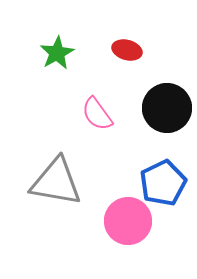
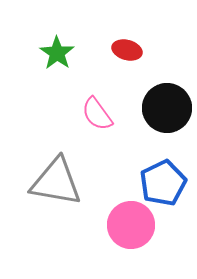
green star: rotated 8 degrees counterclockwise
pink circle: moved 3 px right, 4 px down
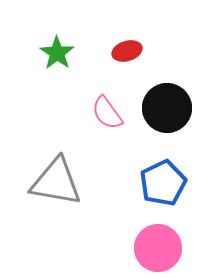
red ellipse: moved 1 px down; rotated 32 degrees counterclockwise
pink semicircle: moved 10 px right, 1 px up
pink circle: moved 27 px right, 23 px down
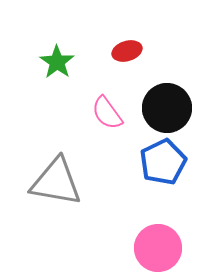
green star: moved 9 px down
blue pentagon: moved 21 px up
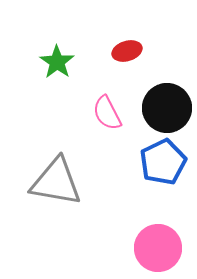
pink semicircle: rotated 9 degrees clockwise
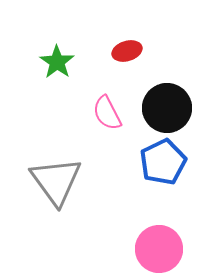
gray triangle: moved 1 px up; rotated 44 degrees clockwise
pink circle: moved 1 px right, 1 px down
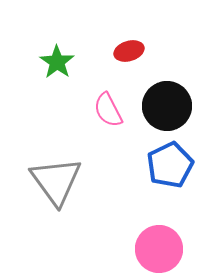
red ellipse: moved 2 px right
black circle: moved 2 px up
pink semicircle: moved 1 px right, 3 px up
blue pentagon: moved 7 px right, 3 px down
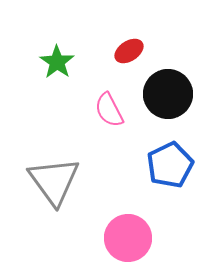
red ellipse: rotated 16 degrees counterclockwise
black circle: moved 1 px right, 12 px up
pink semicircle: moved 1 px right
gray triangle: moved 2 px left
pink circle: moved 31 px left, 11 px up
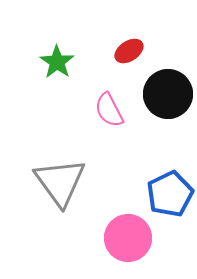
blue pentagon: moved 29 px down
gray triangle: moved 6 px right, 1 px down
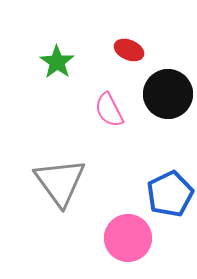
red ellipse: moved 1 px up; rotated 56 degrees clockwise
